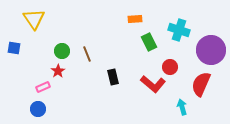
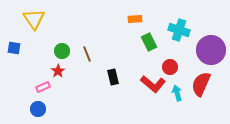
cyan arrow: moved 5 px left, 14 px up
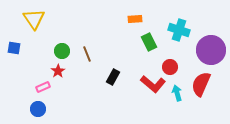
black rectangle: rotated 42 degrees clockwise
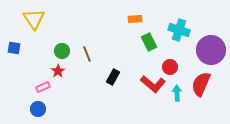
cyan arrow: rotated 14 degrees clockwise
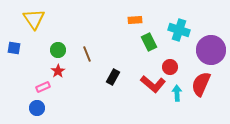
orange rectangle: moved 1 px down
green circle: moved 4 px left, 1 px up
blue circle: moved 1 px left, 1 px up
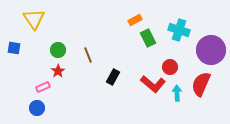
orange rectangle: rotated 24 degrees counterclockwise
green rectangle: moved 1 px left, 4 px up
brown line: moved 1 px right, 1 px down
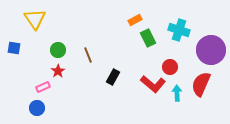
yellow triangle: moved 1 px right
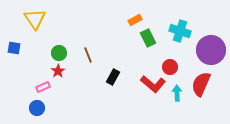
cyan cross: moved 1 px right, 1 px down
green circle: moved 1 px right, 3 px down
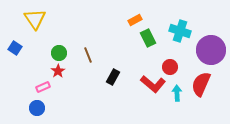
blue square: moved 1 px right; rotated 24 degrees clockwise
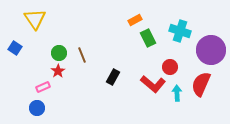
brown line: moved 6 px left
